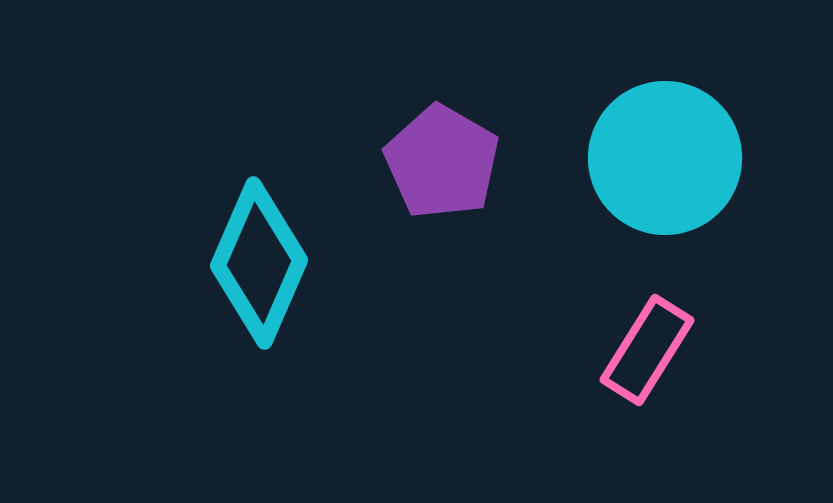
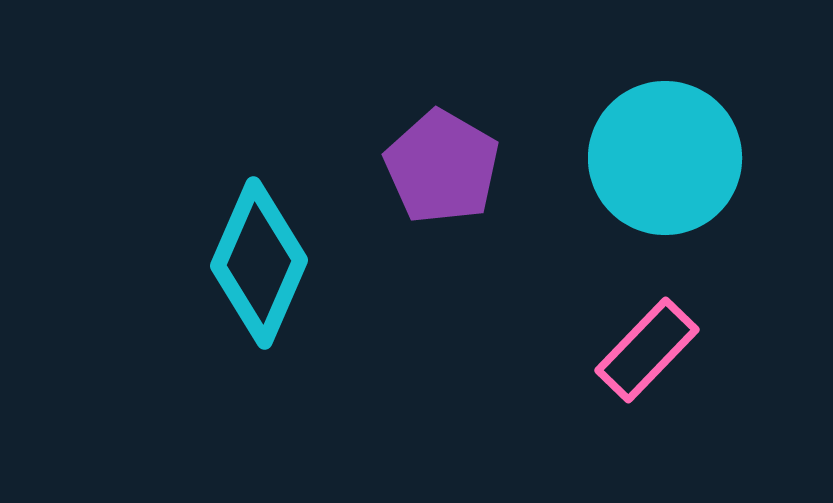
purple pentagon: moved 5 px down
pink rectangle: rotated 12 degrees clockwise
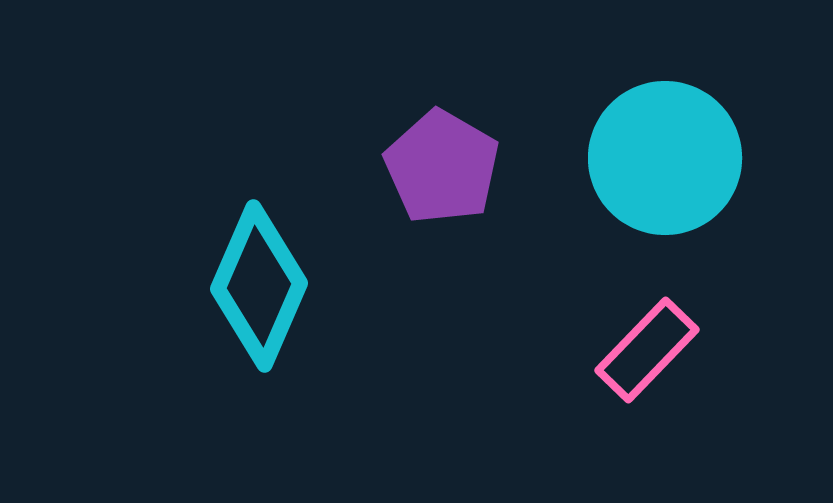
cyan diamond: moved 23 px down
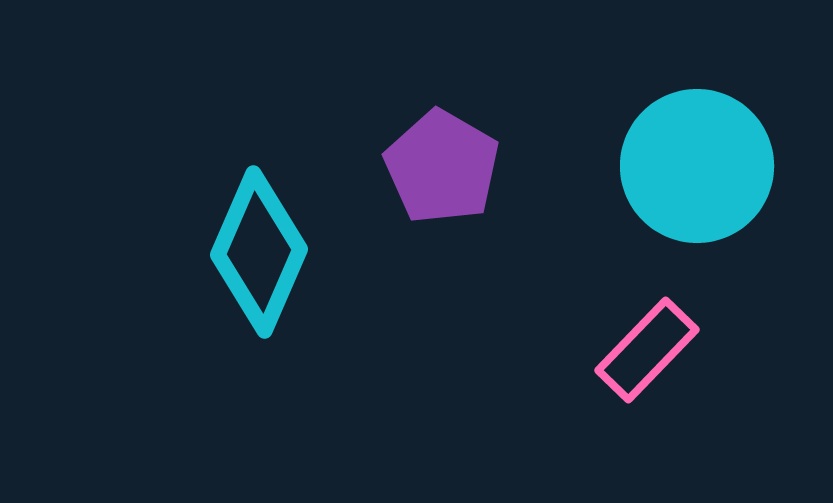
cyan circle: moved 32 px right, 8 px down
cyan diamond: moved 34 px up
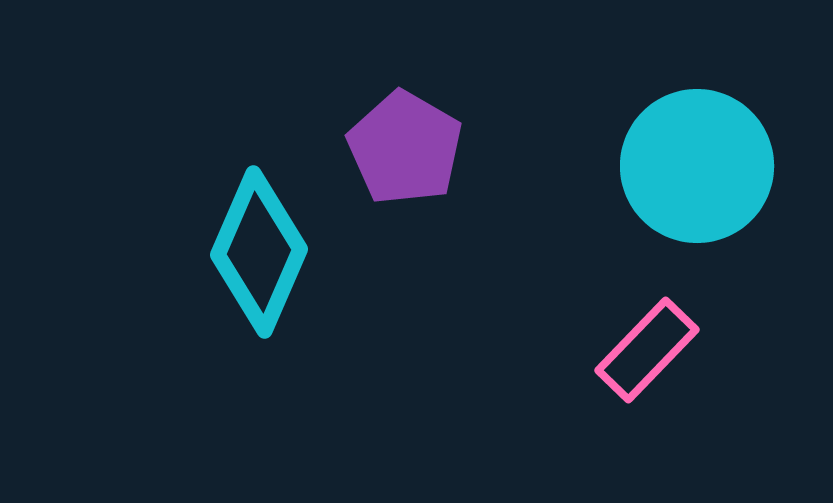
purple pentagon: moved 37 px left, 19 px up
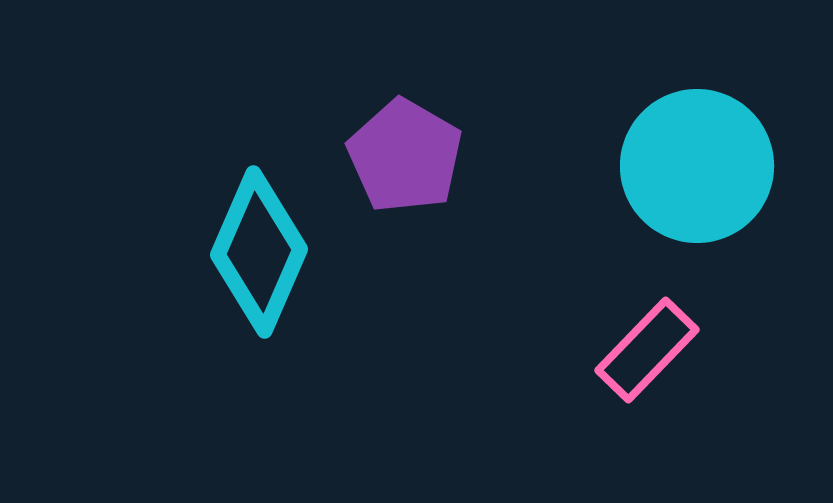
purple pentagon: moved 8 px down
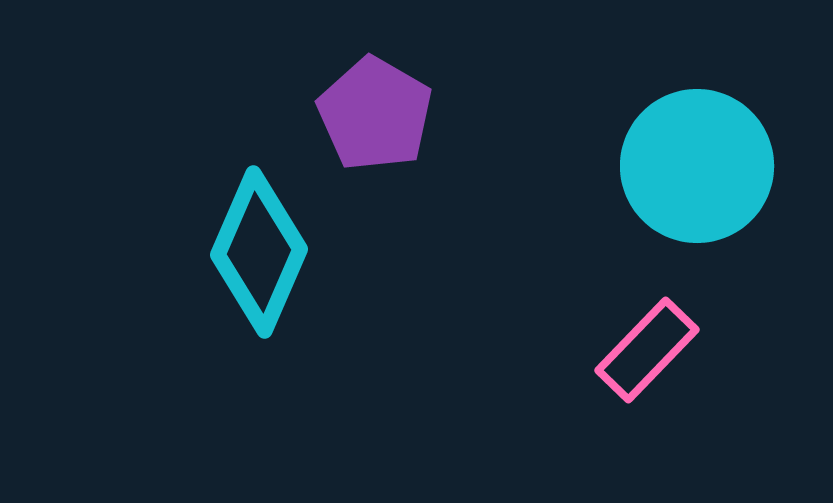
purple pentagon: moved 30 px left, 42 px up
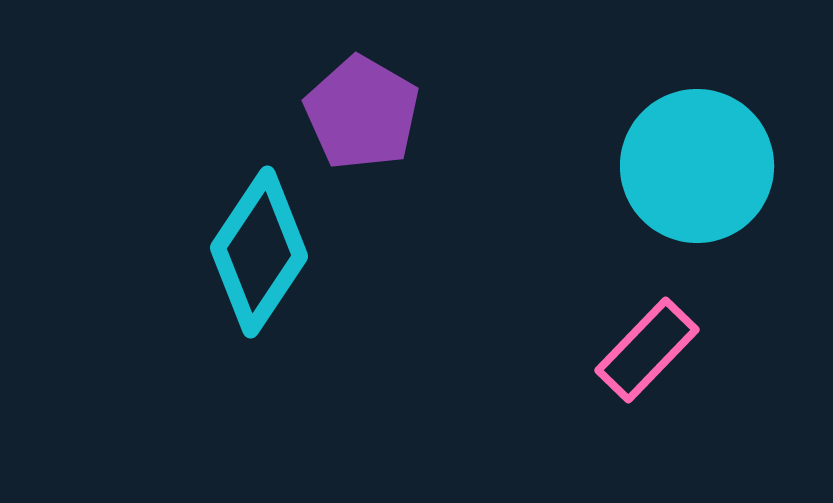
purple pentagon: moved 13 px left, 1 px up
cyan diamond: rotated 10 degrees clockwise
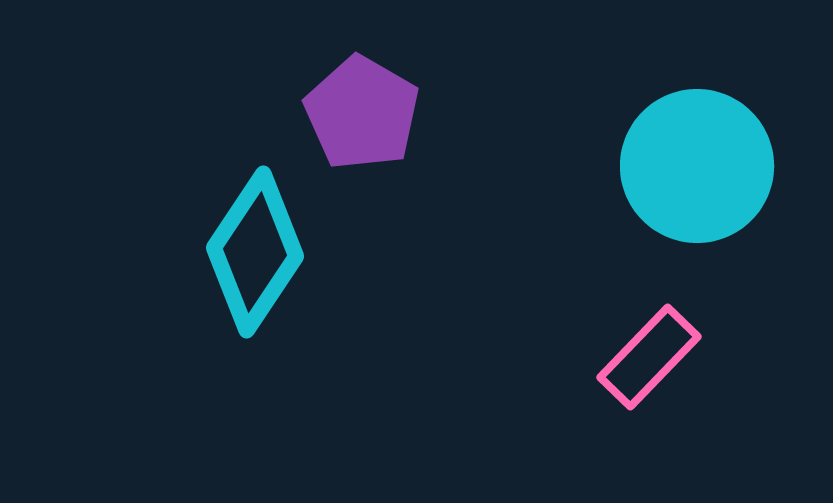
cyan diamond: moved 4 px left
pink rectangle: moved 2 px right, 7 px down
